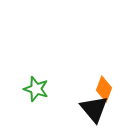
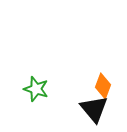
orange diamond: moved 1 px left, 3 px up
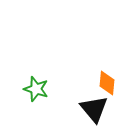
orange diamond: moved 4 px right, 3 px up; rotated 15 degrees counterclockwise
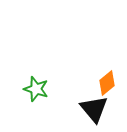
orange diamond: rotated 45 degrees clockwise
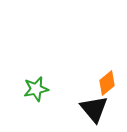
green star: rotated 30 degrees counterclockwise
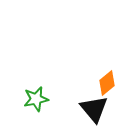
green star: moved 10 px down
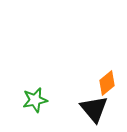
green star: moved 1 px left, 1 px down
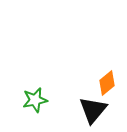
black triangle: moved 1 px left, 1 px down; rotated 20 degrees clockwise
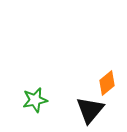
black triangle: moved 3 px left
